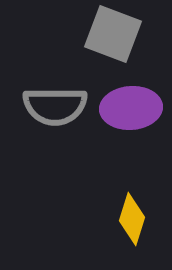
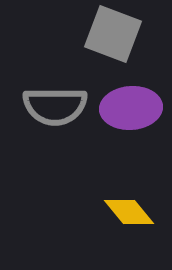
yellow diamond: moved 3 px left, 7 px up; rotated 57 degrees counterclockwise
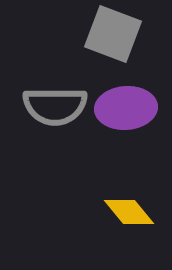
purple ellipse: moved 5 px left
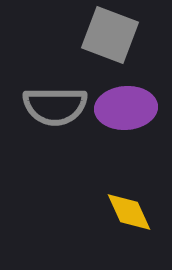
gray square: moved 3 px left, 1 px down
yellow diamond: rotated 15 degrees clockwise
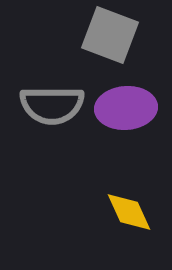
gray semicircle: moved 3 px left, 1 px up
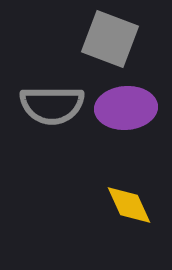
gray square: moved 4 px down
yellow diamond: moved 7 px up
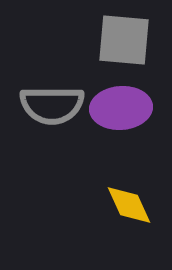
gray square: moved 14 px right, 1 px down; rotated 16 degrees counterclockwise
purple ellipse: moved 5 px left
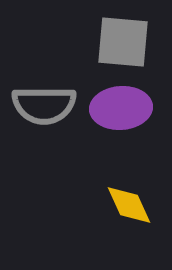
gray square: moved 1 px left, 2 px down
gray semicircle: moved 8 px left
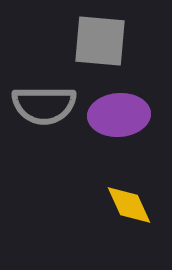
gray square: moved 23 px left, 1 px up
purple ellipse: moved 2 px left, 7 px down
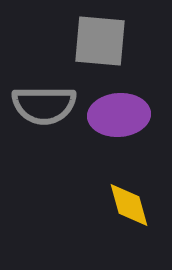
yellow diamond: rotated 9 degrees clockwise
